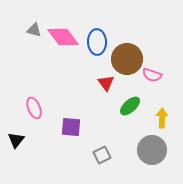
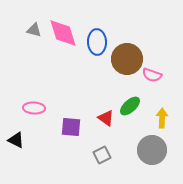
pink diamond: moved 4 px up; rotated 20 degrees clockwise
red triangle: moved 35 px down; rotated 18 degrees counterclockwise
pink ellipse: rotated 65 degrees counterclockwise
black triangle: rotated 42 degrees counterclockwise
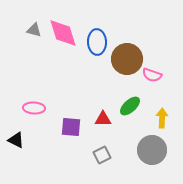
red triangle: moved 3 px left, 1 px down; rotated 36 degrees counterclockwise
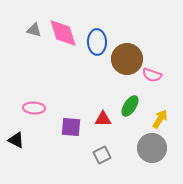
green ellipse: rotated 15 degrees counterclockwise
yellow arrow: moved 2 px left, 1 px down; rotated 30 degrees clockwise
gray circle: moved 2 px up
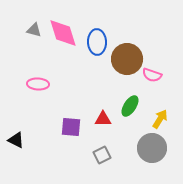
pink ellipse: moved 4 px right, 24 px up
